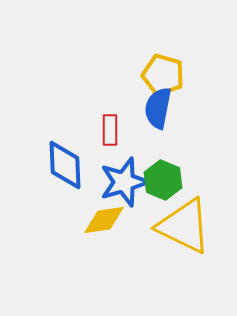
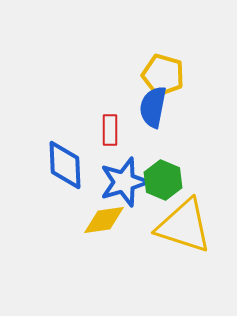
blue semicircle: moved 5 px left, 1 px up
yellow triangle: rotated 8 degrees counterclockwise
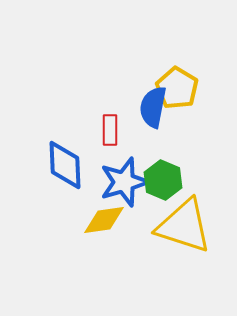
yellow pentagon: moved 14 px right, 13 px down; rotated 15 degrees clockwise
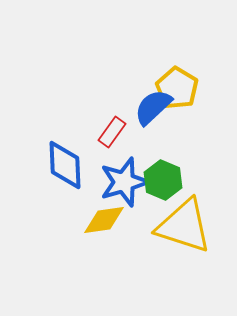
blue semicircle: rotated 36 degrees clockwise
red rectangle: moved 2 px right, 2 px down; rotated 36 degrees clockwise
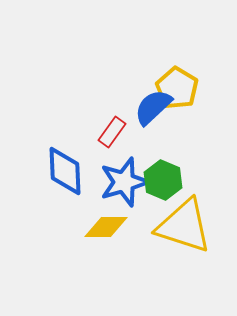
blue diamond: moved 6 px down
yellow diamond: moved 2 px right, 7 px down; rotated 9 degrees clockwise
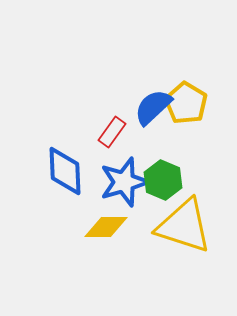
yellow pentagon: moved 9 px right, 15 px down
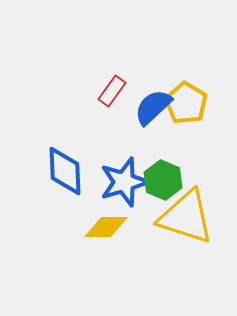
red rectangle: moved 41 px up
yellow triangle: moved 2 px right, 9 px up
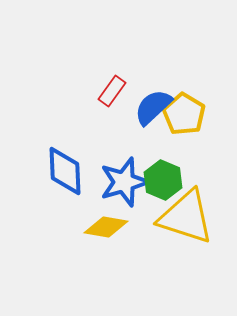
yellow pentagon: moved 2 px left, 11 px down
yellow diamond: rotated 9 degrees clockwise
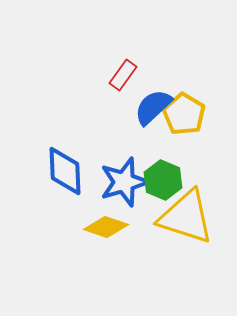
red rectangle: moved 11 px right, 16 px up
yellow diamond: rotated 9 degrees clockwise
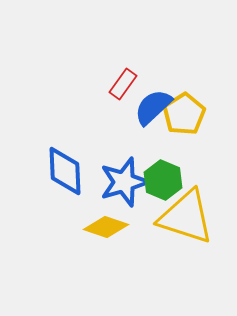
red rectangle: moved 9 px down
yellow pentagon: rotated 9 degrees clockwise
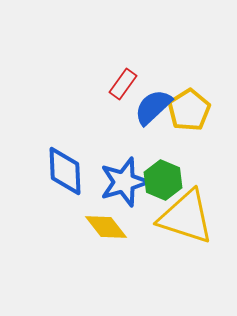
yellow pentagon: moved 5 px right, 4 px up
yellow diamond: rotated 33 degrees clockwise
